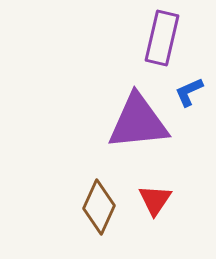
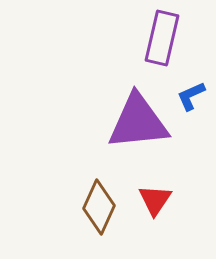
blue L-shape: moved 2 px right, 4 px down
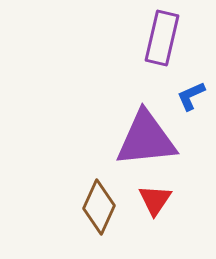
purple triangle: moved 8 px right, 17 px down
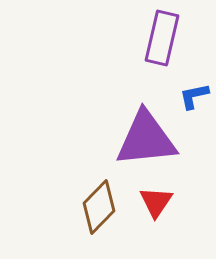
blue L-shape: moved 3 px right; rotated 12 degrees clockwise
red triangle: moved 1 px right, 2 px down
brown diamond: rotated 20 degrees clockwise
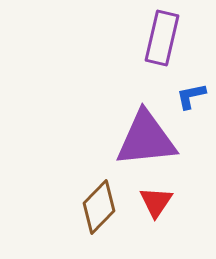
blue L-shape: moved 3 px left
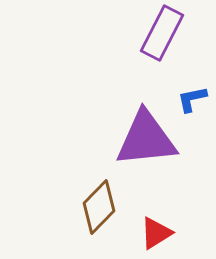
purple rectangle: moved 5 px up; rotated 14 degrees clockwise
blue L-shape: moved 1 px right, 3 px down
red triangle: moved 31 px down; rotated 24 degrees clockwise
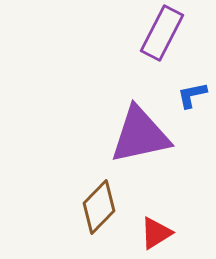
blue L-shape: moved 4 px up
purple triangle: moved 6 px left, 4 px up; rotated 6 degrees counterclockwise
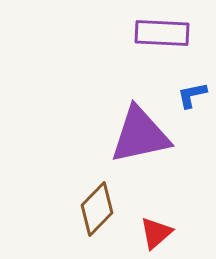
purple rectangle: rotated 66 degrees clockwise
brown diamond: moved 2 px left, 2 px down
red triangle: rotated 9 degrees counterclockwise
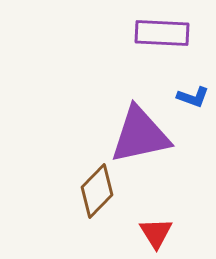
blue L-shape: moved 1 px right, 2 px down; rotated 148 degrees counterclockwise
brown diamond: moved 18 px up
red triangle: rotated 21 degrees counterclockwise
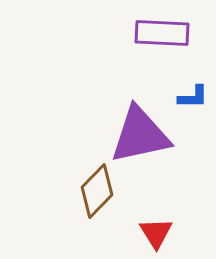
blue L-shape: rotated 20 degrees counterclockwise
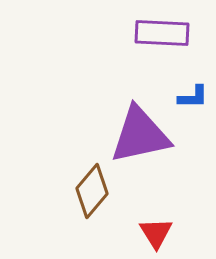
brown diamond: moved 5 px left; rotated 4 degrees counterclockwise
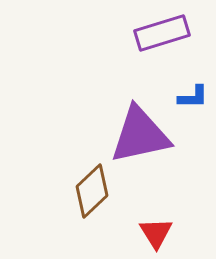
purple rectangle: rotated 20 degrees counterclockwise
brown diamond: rotated 6 degrees clockwise
